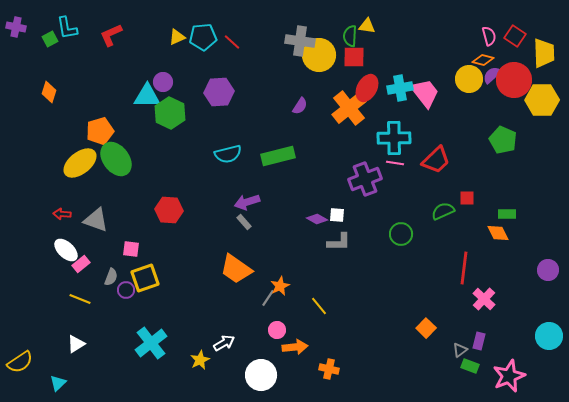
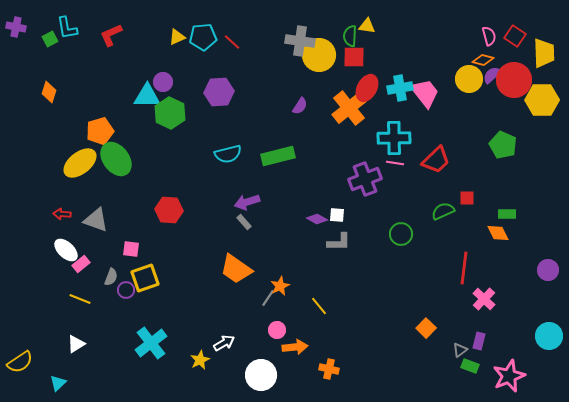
green pentagon at (503, 140): moved 5 px down
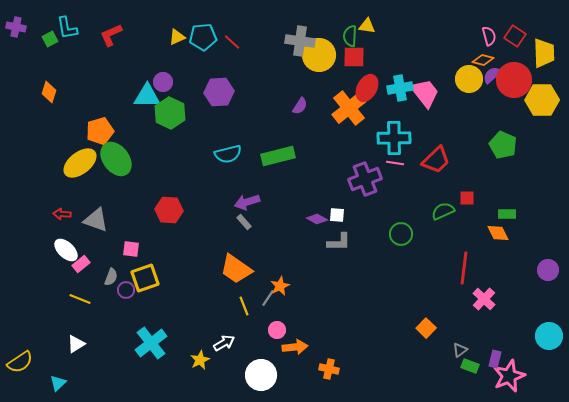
yellow line at (319, 306): moved 75 px left; rotated 18 degrees clockwise
purple rectangle at (479, 341): moved 16 px right, 18 px down
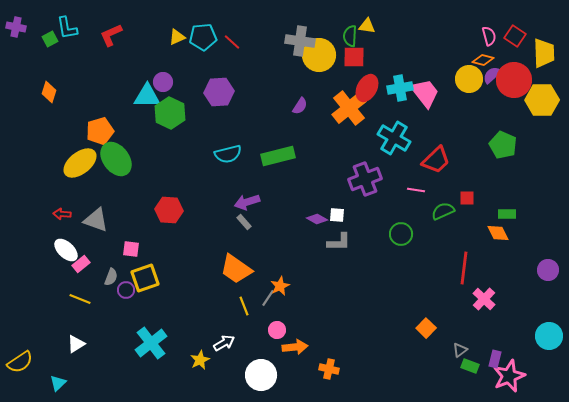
cyan cross at (394, 138): rotated 32 degrees clockwise
pink line at (395, 163): moved 21 px right, 27 px down
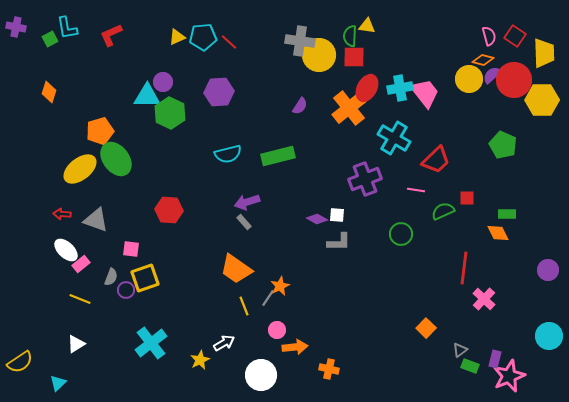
red line at (232, 42): moved 3 px left
yellow ellipse at (80, 163): moved 6 px down
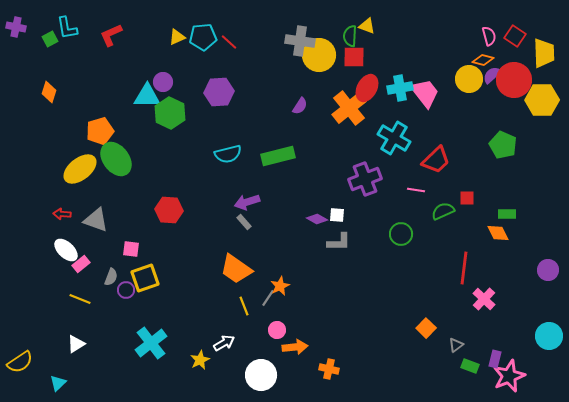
yellow triangle at (367, 26): rotated 12 degrees clockwise
gray triangle at (460, 350): moved 4 px left, 5 px up
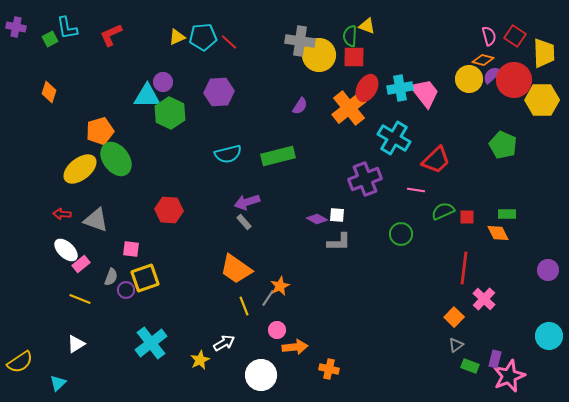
red square at (467, 198): moved 19 px down
orange square at (426, 328): moved 28 px right, 11 px up
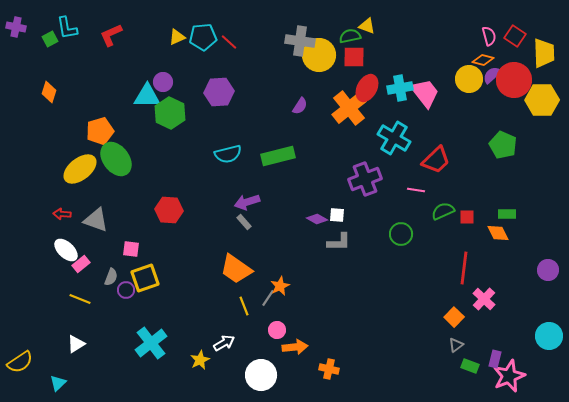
green semicircle at (350, 36): rotated 75 degrees clockwise
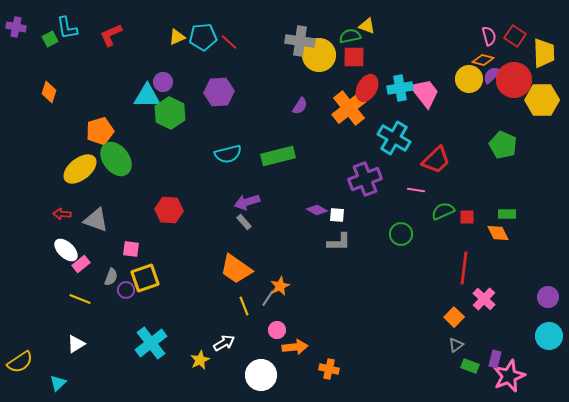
purple diamond at (317, 219): moved 9 px up
purple circle at (548, 270): moved 27 px down
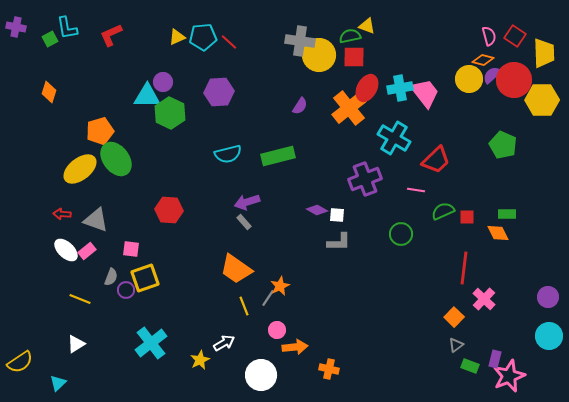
pink rectangle at (81, 264): moved 6 px right, 13 px up
